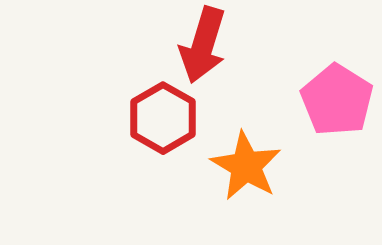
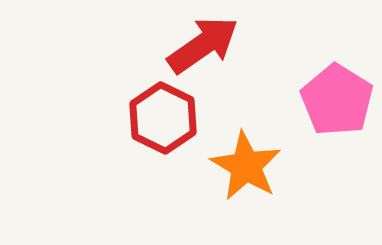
red arrow: rotated 142 degrees counterclockwise
red hexagon: rotated 4 degrees counterclockwise
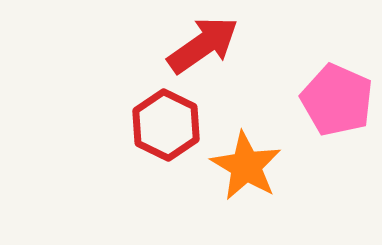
pink pentagon: rotated 8 degrees counterclockwise
red hexagon: moved 3 px right, 7 px down
